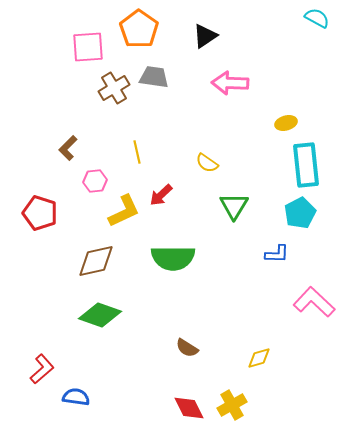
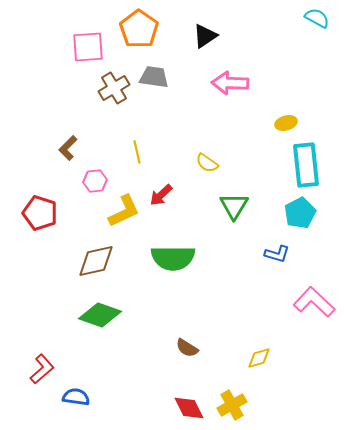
blue L-shape: rotated 15 degrees clockwise
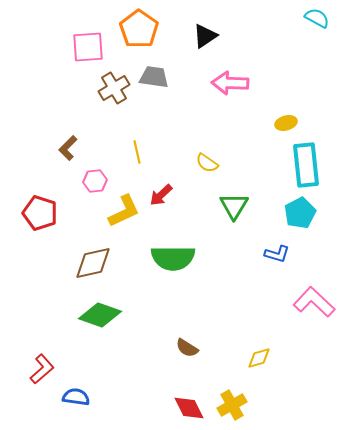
brown diamond: moved 3 px left, 2 px down
